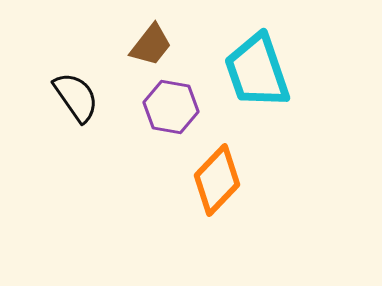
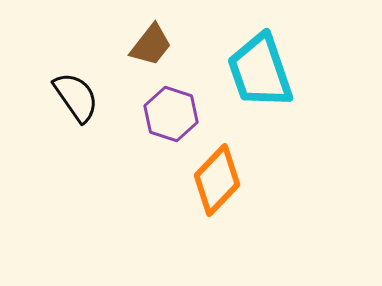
cyan trapezoid: moved 3 px right
purple hexagon: moved 7 px down; rotated 8 degrees clockwise
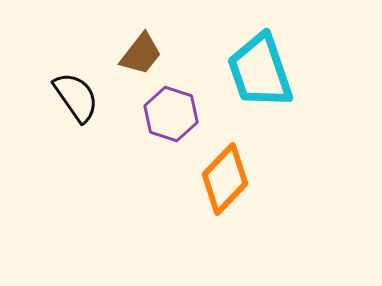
brown trapezoid: moved 10 px left, 9 px down
orange diamond: moved 8 px right, 1 px up
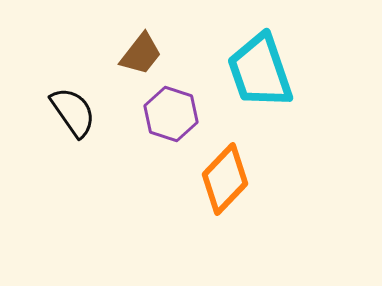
black semicircle: moved 3 px left, 15 px down
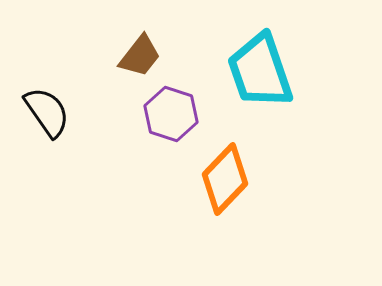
brown trapezoid: moved 1 px left, 2 px down
black semicircle: moved 26 px left
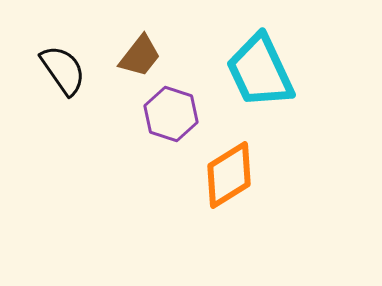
cyan trapezoid: rotated 6 degrees counterclockwise
black semicircle: moved 16 px right, 42 px up
orange diamond: moved 4 px right, 4 px up; rotated 14 degrees clockwise
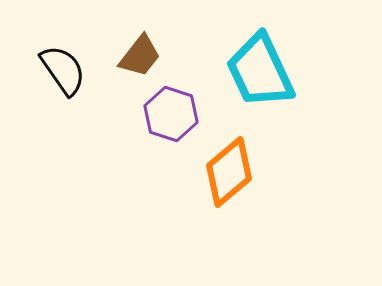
orange diamond: moved 3 px up; rotated 8 degrees counterclockwise
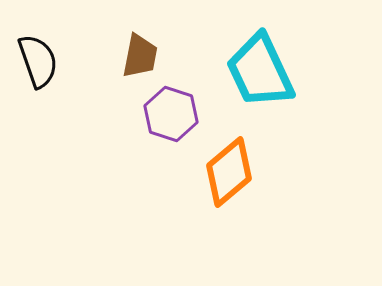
brown trapezoid: rotated 27 degrees counterclockwise
black semicircle: moved 25 px left, 9 px up; rotated 16 degrees clockwise
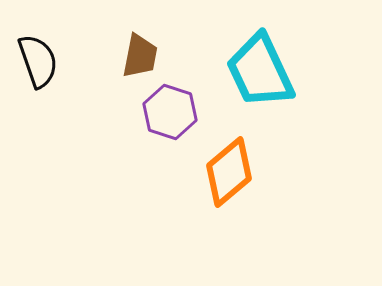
purple hexagon: moved 1 px left, 2 px up
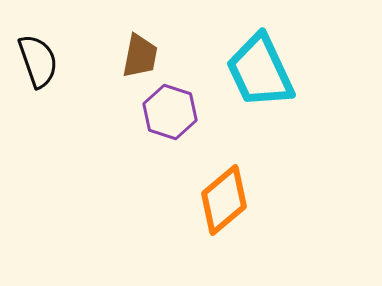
orange diamond: moved 5 px left, 28 px down
